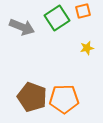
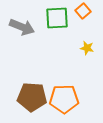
orange square: rotated 28 degrees counterclockwise
green square: rotated 30 degrees clockwise
yellow star: rotated 24 degrees clockwise
brown pentagon: rotated 16 degrees counterclockwise
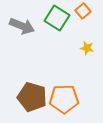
green square: rotated 35 degrees clockwise
gray arrow: moved 1 px up
brown pentagon: rotated 12 degrees clockwise
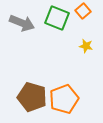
green square: rotated 10 degrees counterclockwise
gray arrow: moved 3 px up
yellow star: moved 1 px left, 2 px up
orange pentagon: rotated 20 degrees counterclockwise
